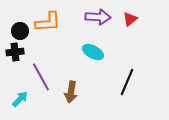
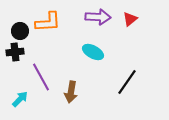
black line: rotated 12 degrees clockwise
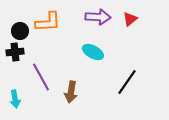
cyan arrow: moved 5 px left; rotated 126 degrees clockwise
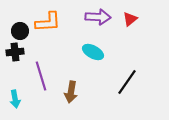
purple line: moved 1 px up; rotated 12 degrees clockwise
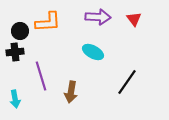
red triangle: moved 4 px right; rotated 28 degrees counterclockwise
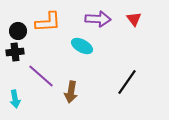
purple arrow: moved 2 px down
black circle: moved 2 px left
cyan ellipse: moved 11 px left, 6 px up
purple line: rotated 32 degrees counterclockwise
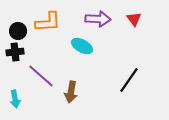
black line: moved 2 px right, 2 px up
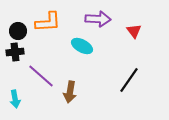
red triangle: moved 12 px down
brown arrow: moved 1 px left
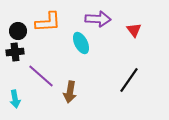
red triangle: moved 1 px up
cyan ellipse: moved 1 px left, 3 px up; rotated 35 degrees clockwise
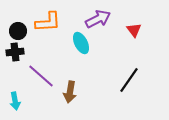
purple arrow: rotated 30 degrees counterclockwise
cyan arrow: moved 2 px down
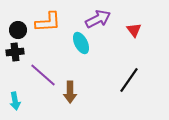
black circle: moved 1 px up
purple line: moved 2 px right, 1 px up
brown arrow: rotated 10 degrees counterclockwise
